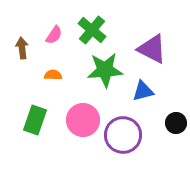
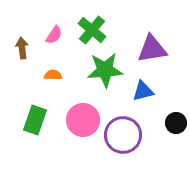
purple triangle: rotated 36 degrees counterclockwise
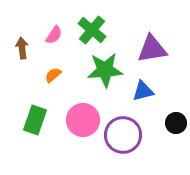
orange semicircle: rotated 42 degrees counterclockwise
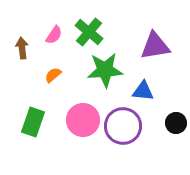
green cross: moved 3 px left, 2 px down
purple triangle: moved 3 px right, 3 px up
blue triangle: rotated 20 degrees clockwise
green rectangle: moved 2 px left, 2 px down
purple circle: moved 9 px up
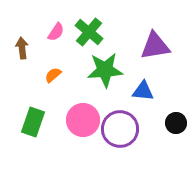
pink semicircle: moved 2 px right, 3 px up
purple circle: moved 3 px left, 3 px down
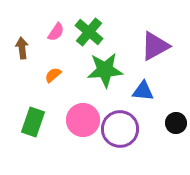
purple triangle: rotated 20 degrees counterclockwise
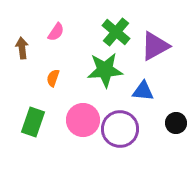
green cross: moved 27 px right
orange semicircle: moved 3 px down; rotated 30 degrees counterclockwise
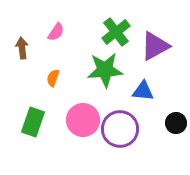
green cross: rotated 12 degrees clockwise
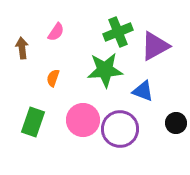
green cross: moved 2 px right; rotated 16 degrees clockwise
blue triangle: rotated 15 degrees clockwise
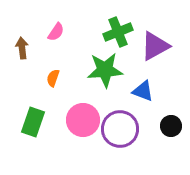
black circle: moved 5 px left, 3 px down
